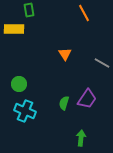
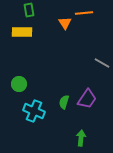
orange line: rotated 66 degrees counterclockwise
yellow rectangle: moved 8 px right, 3 px down
orange triangle: moved 31 px up
green semicircle: moved 1 px up
cyan cross: moved 9 px right
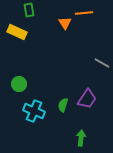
yellow rectangle: moved 5 px left; rotated 24 degrees clockwise
green semicircle: moved 1 px left, 3 px down
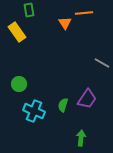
yellow rectangle: rotated 30 degrees clockwise
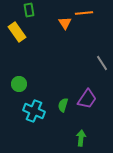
gray line: rotated 28 degrees clockwise
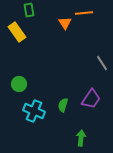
purple trapezoid: moved 4 px right
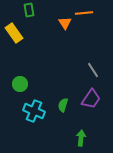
yellow rectangle: moved 3 px left, 1 px down
gray line: moved 9 px left, 7 px down
green circle: moved 1 px right
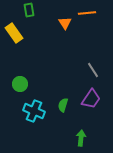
orange line: moved 3 px right
